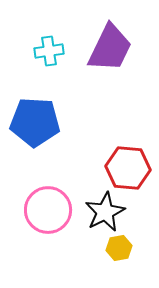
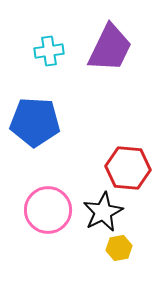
black star: moved 2 px left
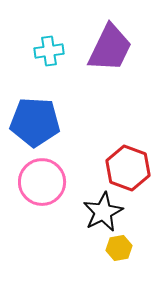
red hexagon: rotated 15 degrees clockwise
pink circle: moved 6 px left, 28 px up
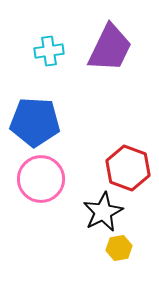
pink circle: moved 1 px left, 3 px up
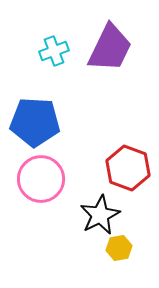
cyan cross: moved 5 px right; rotated 12 degrees counterclockwise
black star: moved 3 px left, 3 px down
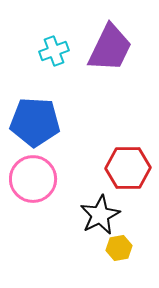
red hexagon: rotated 21 degrees counterclockwise
pink circle: moved 8 px left
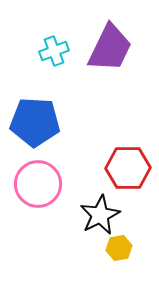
pink circle: moved 5 px right, 5 px down
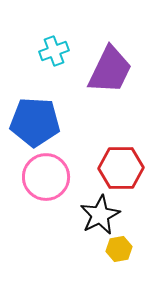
purple trapezoid: moved 22 px down
red hexagon: moved 7 px left
pink circle: moved 8 px right, 7 px up
yellow hexagon: moved 1 px down
